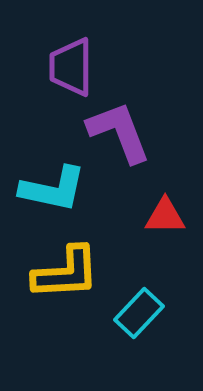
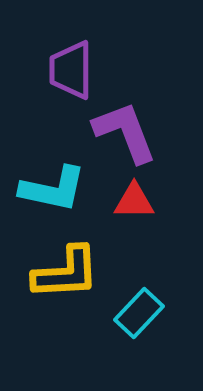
purple trapezoid: moved 3 px down
purple L-shape: moved 6 px right
red triangle: moved 31 px left, 15 px up
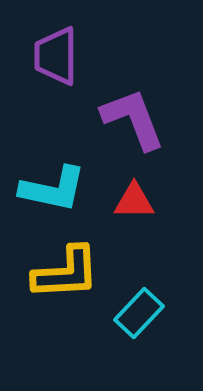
purple trapezoid: moved 15 px left, 14 px up
purple L-shape: moved 8 px right, 13 px up
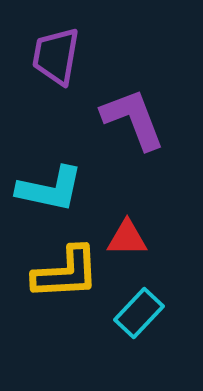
purple trapezoid: rotated 10 degrees clockwise
cyan L-shape: moved 3 px left
red triangle: moved 7 px left, 37 px down
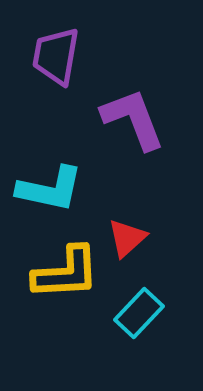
red triangle: rotated 42 degrees counterclockwise
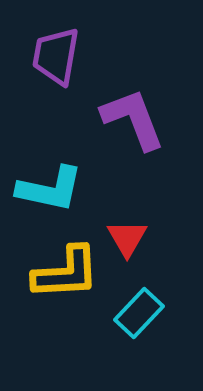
red triangle: rotated 18 degrees counterclockwise
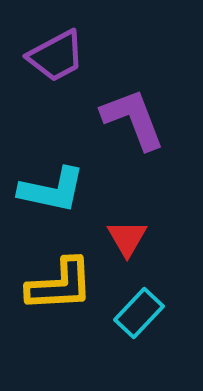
purple trapezoid: rotated 128 degrees counterclockwise
cyan L-shape: moved 2 px right, 1 px down
yellow L-shape: moved 6 px left, 12 px down
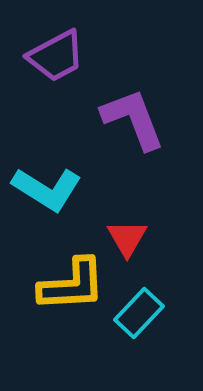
cyan L-shape: moved 5 px left, 1 px up; rotated 20 degrees clockwise
yellow L-shape: moved 12 px right
